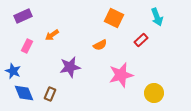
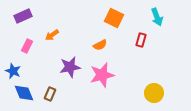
red rectangle: rotated 32 degrees counterclockwise
pink star: moved 19 px left
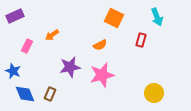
purple rectangle: moved 8 px left
blue diamond: moved 1 px right, 1 px down
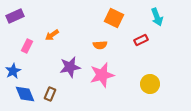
red rectangle: rotated 48 degrees clockwise
orange semicircle: rotated 24 degrees clockwise
blue star: rotated 21 degrees clockwise
yellow circle: moved 4 px left, 9 px up
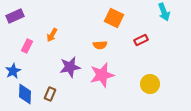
cyan arrow: moved 7 px right, 5 px up
orange arrow: rotated 24 degrees counterclockwise
blue diamond: rotated 25 degrees clockwise
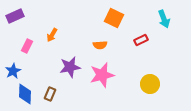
cyan arrow: moved 7 px down
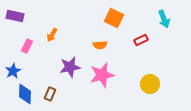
purple rectangle: rotated 36 degrees clockwise
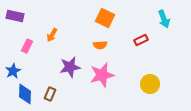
orange square: moved 9 px left
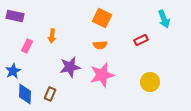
orange square: moved 3 px left
orange arrow: moved 1 px down; rotated 24 degrees counterclockwise
yellow circle: moved 2 px up
